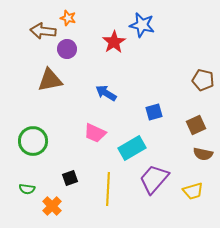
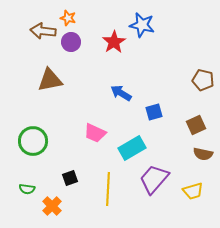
purple circle: moved 4 px right, 7 px up
blue arrow: moved 15 px right
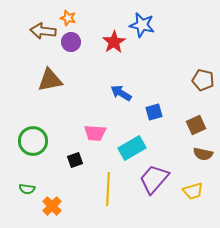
pink trapezoid: rotated 20 degrees counterclockwise
black square: moved 5 px right, 18 px up
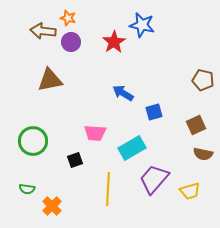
blue arrow: moved 2 px right
yellow trapezoid: moved 3 px left
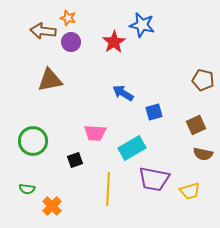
purple trapezoid: rotated 120 degrees counterclockwise
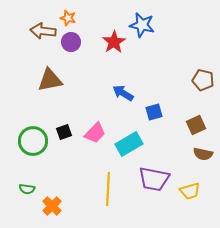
pink trapezoid: rotated 50 degrees counterclockwise
cyan rectangle: moved 3 px left, 4 px up
black square: moved 11 px left, 28 px up
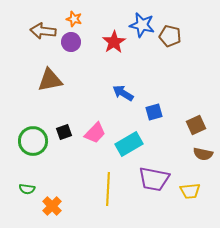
orange star: moved 6 px right, 1 px down
brown pentagon: moved 33 px left, 44 px up
yellow trapezoid: rotated 10 degrees clockwise
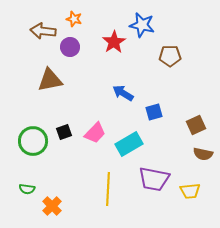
brown pentagon: moved 20 px down; rotated 15 degrees counterclockwise
purple circle: moved 1 px left, 5 px down
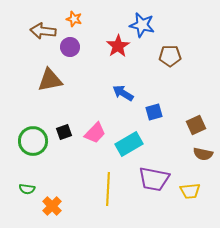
red star: moved 4 px right, 4 px down
